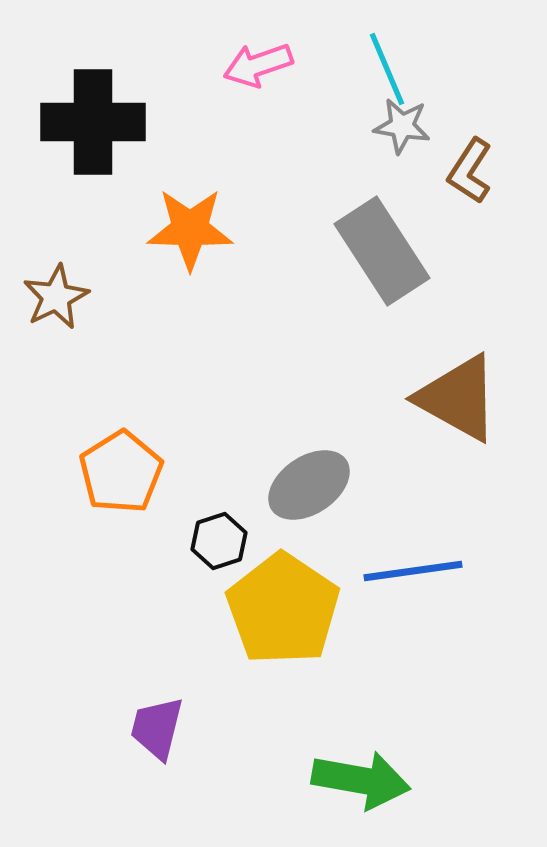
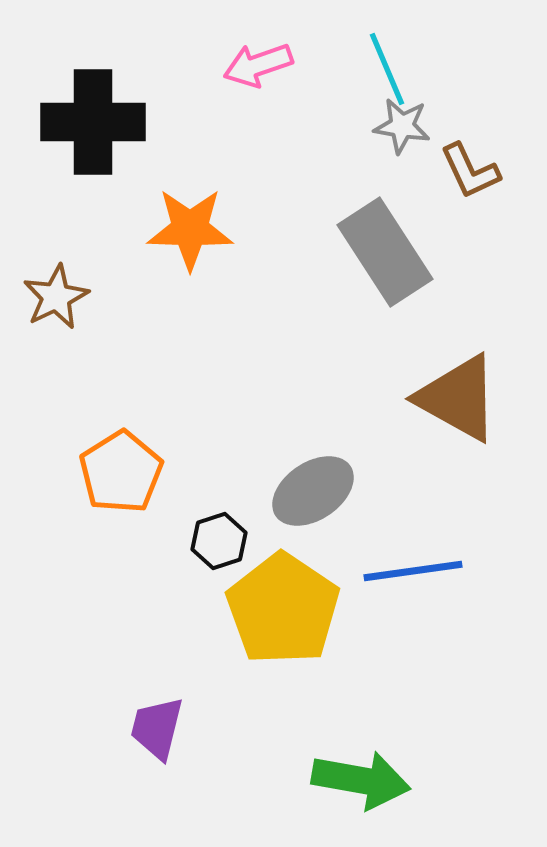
brown L-shape: rotated 58 degrees counterclockwise
gray rectangle: moved 3 px right, 1 px down
gray ellipse: moved 4 px right, 6 px down
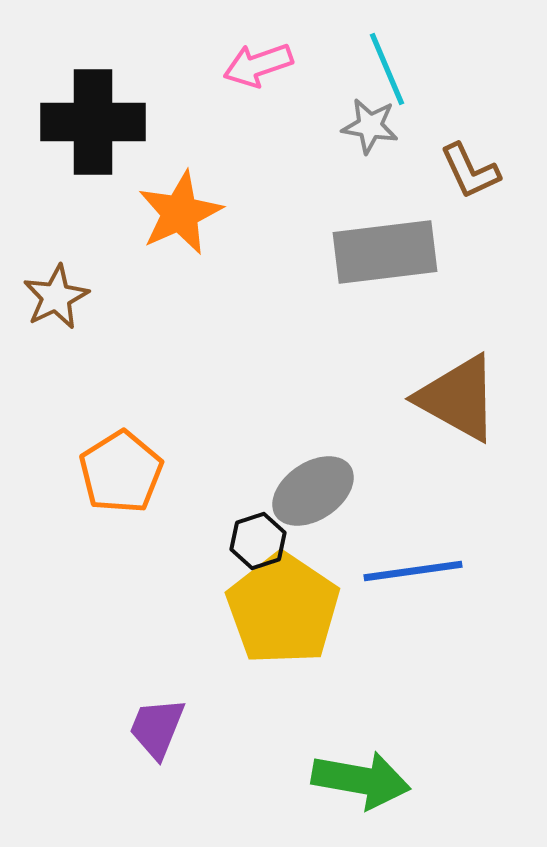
gray star: moved 32 px left
orange star: moved 10 px left, 16 px up; rotated 26 degrees counterclockwise
gray rectangle: rotated 64 degrees counterclockwise
black hexagon: moved 39 px right
purple trapezoid: rotated 8 degrees clockwise
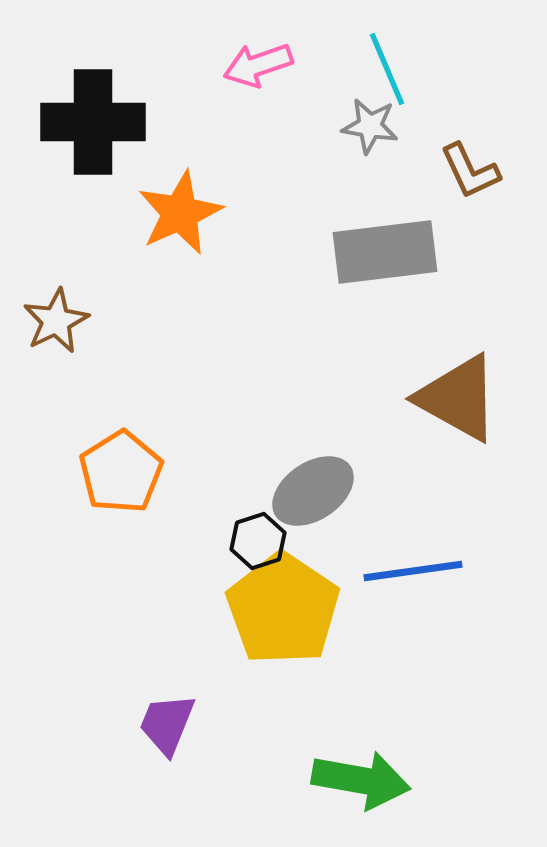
brown star: moved 24 px down
purple trapezoid: moved 10 px right, 4 px up
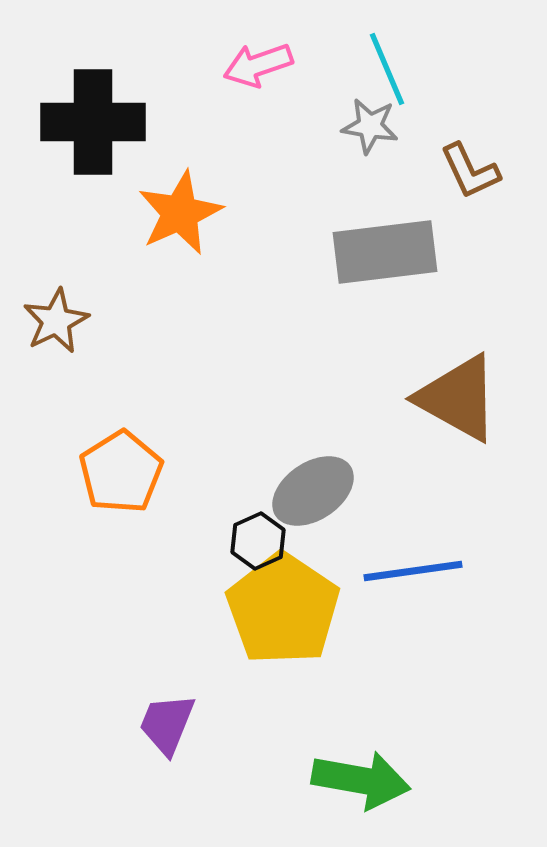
black hexagon: rotated 6 degrees counterclockwise
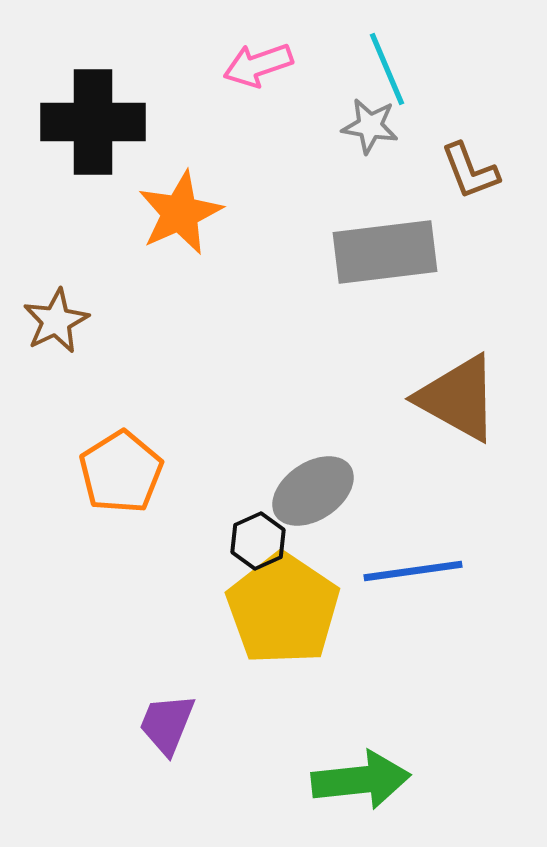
brown L-shape: rotated 4 degrees clockwise
green arrow: rotated 16 degrees counterclockwise
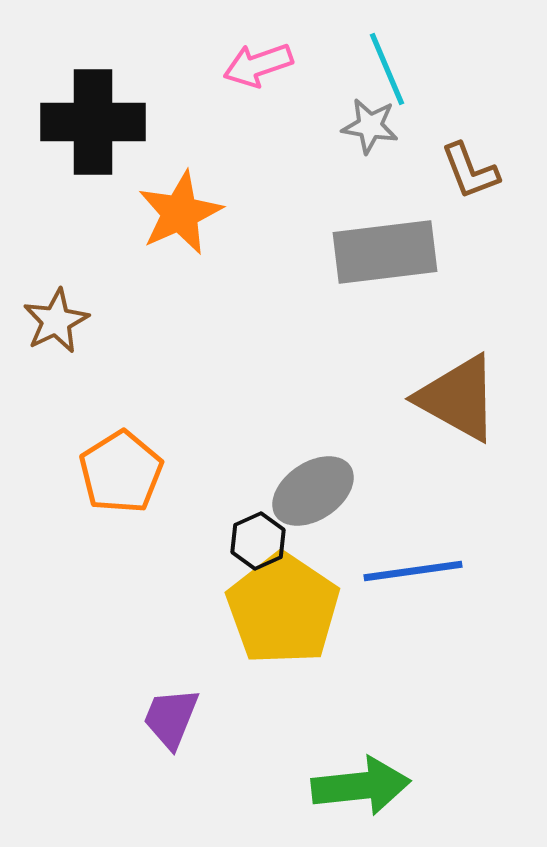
purple trapezoid: moved 4 px right, 6 px up
green arrow: moved 6 px down
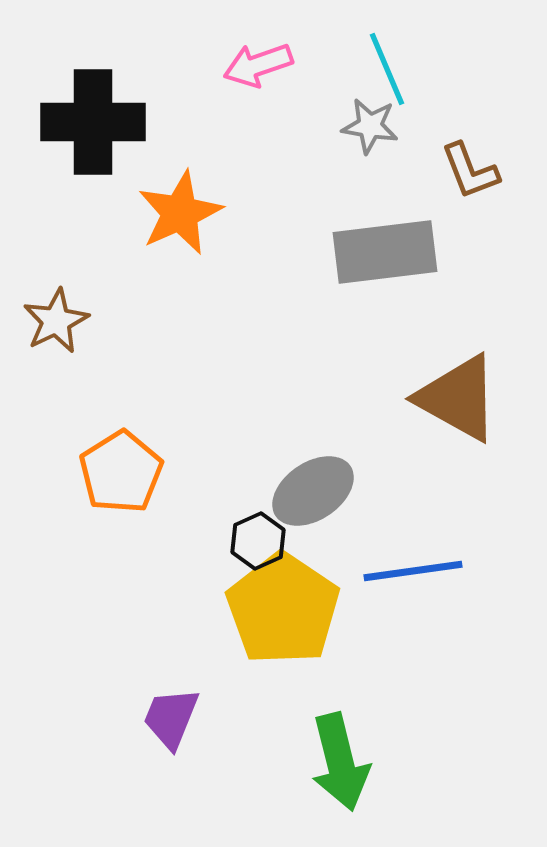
green arrow: moved 21 px left, 24 px up; rotated 82 degrees clockwise
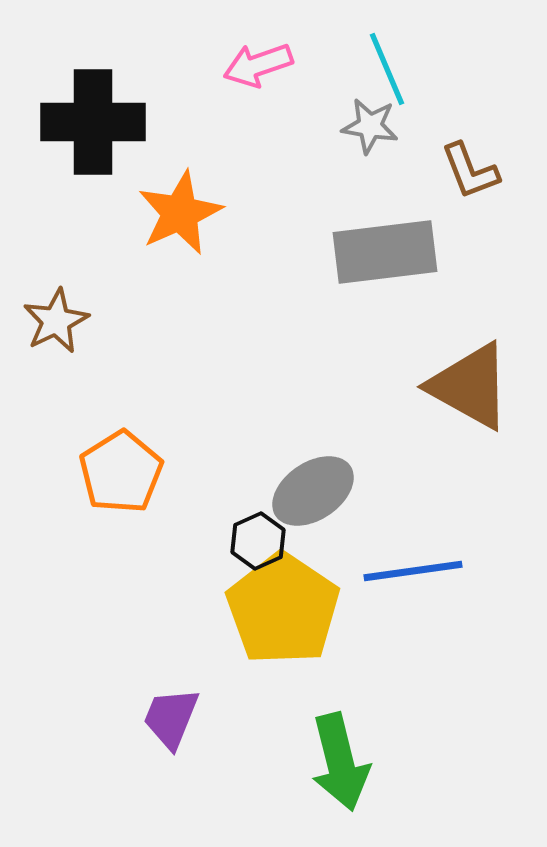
brown triangle: moved 12 px right, 12 px up
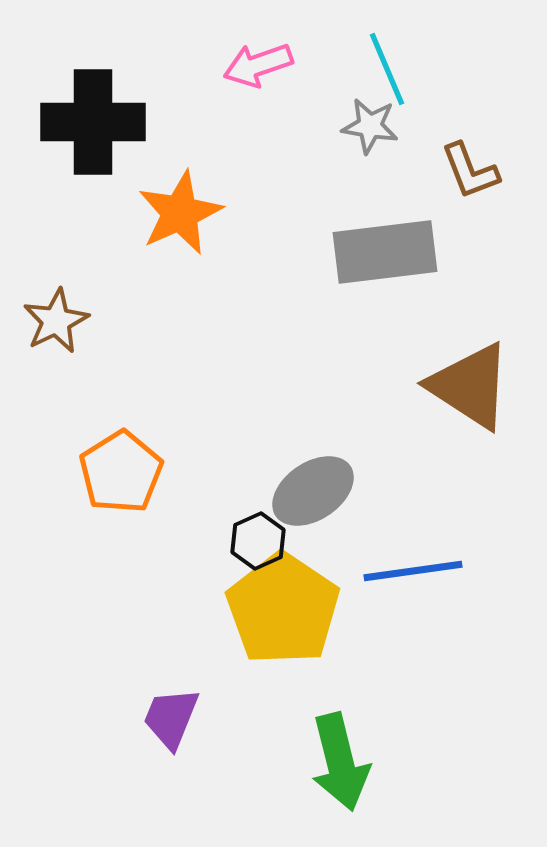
brown triangle: rotated 4 degrees clockwise
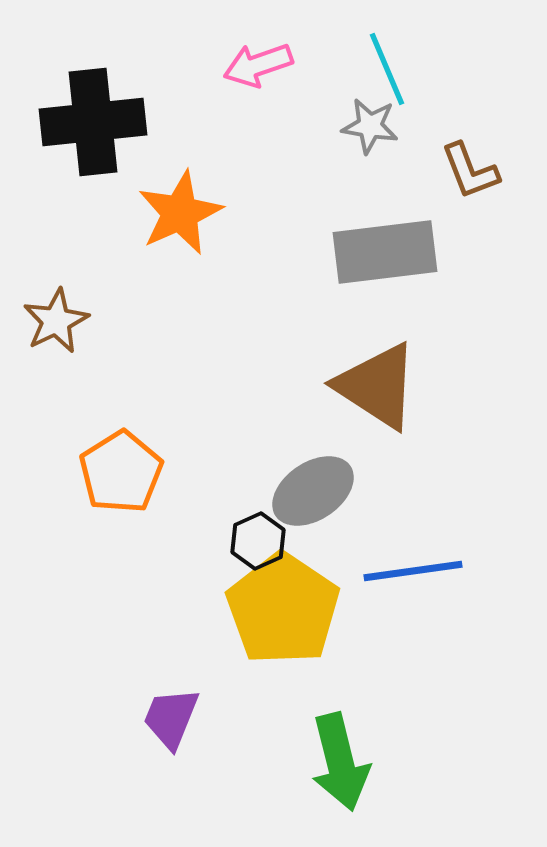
black cross: rotated 6 degrees counterclockwise
brown triangle: moved 93 px left
